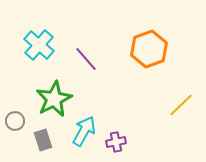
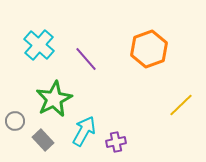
gray rectangle: rotated 25 degrees counterclockwise
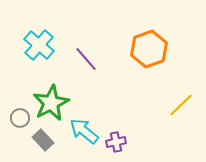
green star: moved 3 px left, 4 px down
gray circle: moved 5 px right, 3 px up
cyan arrow: rotated 80 degrees counterclockwise
